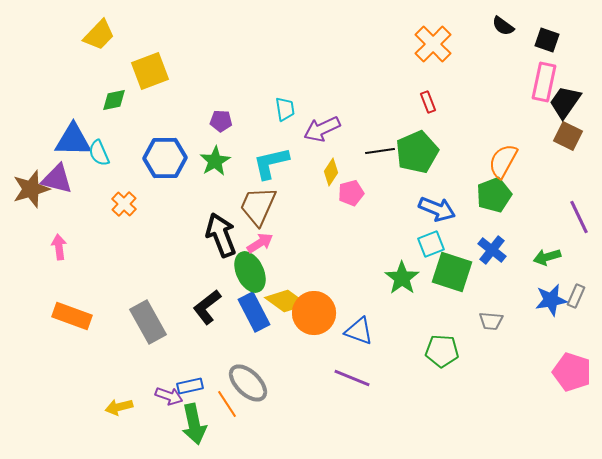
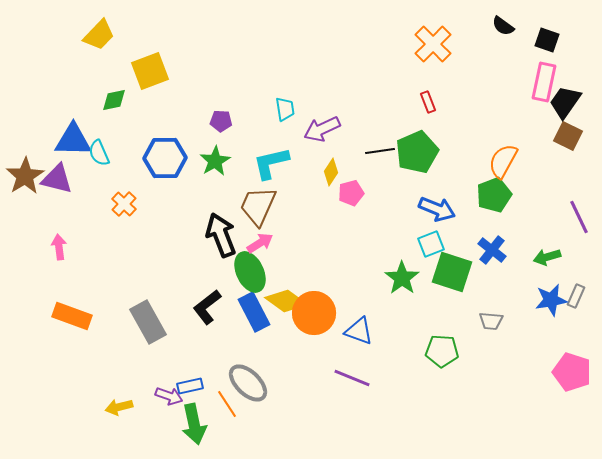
brown star at (31, 189): moved 6 px left, 13 px up; rotated 15 degrees counterclockwise
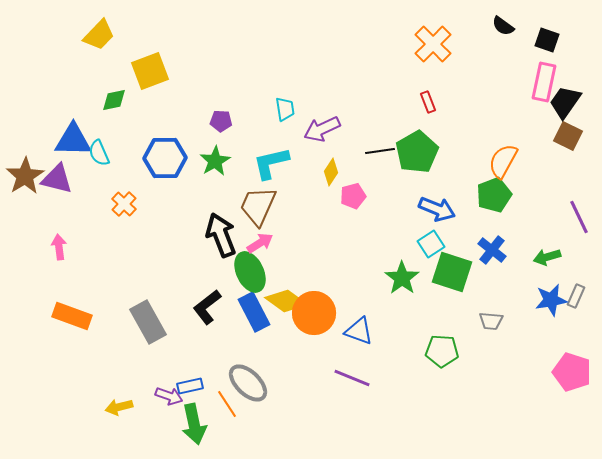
green pentagon at (417, 152): rotated 6 degrees counterclockwise
pink pentagon at (351, 193): moved 2 px right, 3 px down
cyan square at (431, 244): rotated 12 degrees counterclockwise
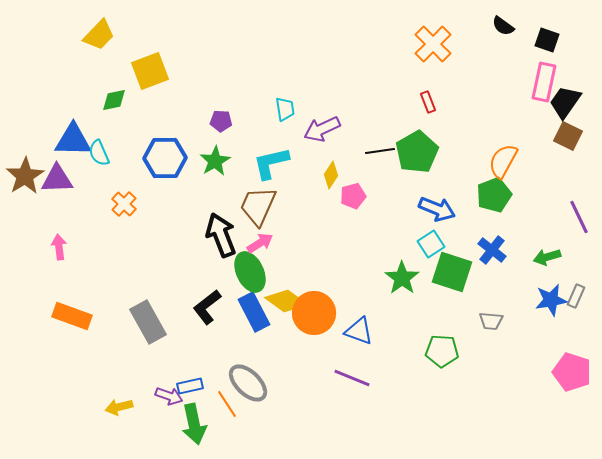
yellow diamond at (331, 172): moved 3 px down
purple triangle at (57, 179): rotated 16 degrees counterclockwise
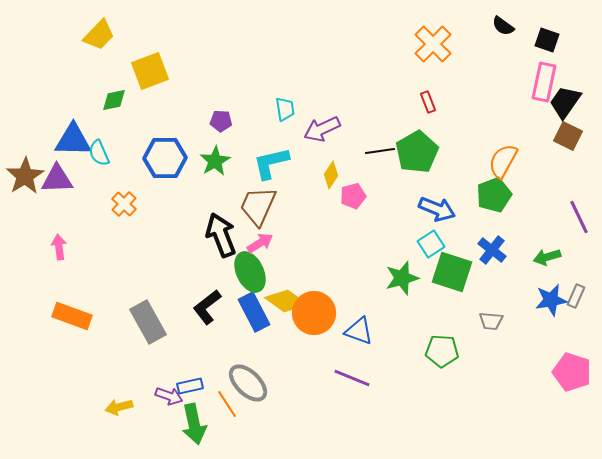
green star at (402, 278): rotated 20 degrees clockwise
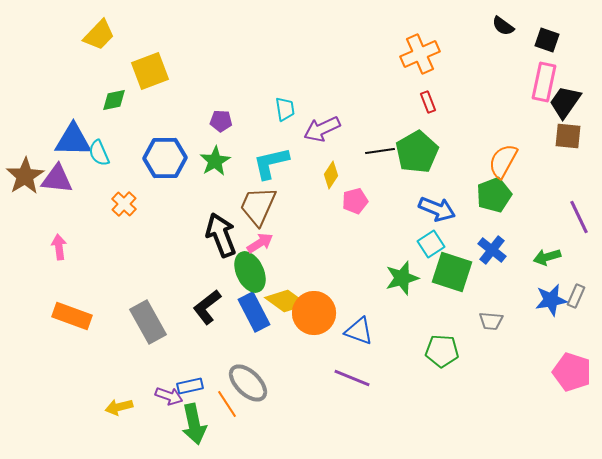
orange cross at (433, 44): moved 13 px left, 10 px down; rotated 21 degrees clockwise
brown square at (568, 136): rotated 20 degrees counterclockwise
purple triangle at (57, 179): rotated 8 degrees clockwise
pink pentagon at (353, 196): moved 2 px right, 5 px down
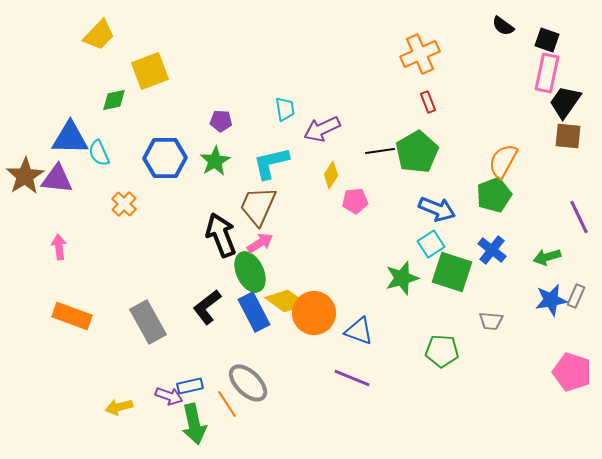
pink rectangle at (544, 82): moved 3 px right, 9 px up
blue triangle at (73, 140): moved 3 px left, 2 px up
pink pentagon at (355, 201): rotated 10 degrees clockwise
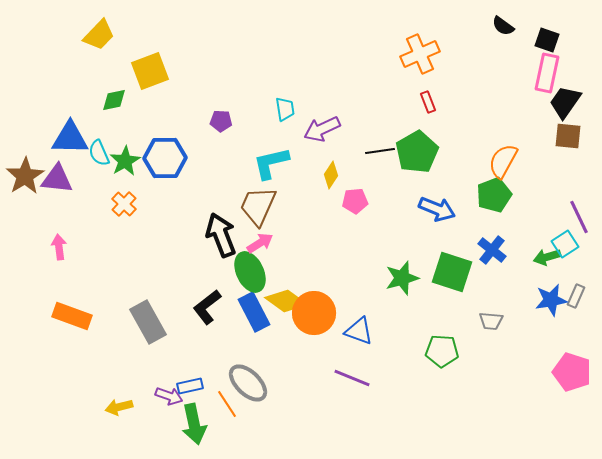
green star at (215, 161): moved 90 px left
cyan square at (431, 244): moved 134 px right
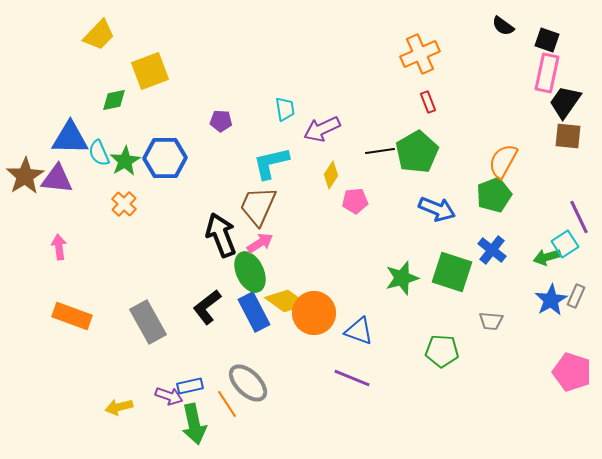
blue star at (551, 300): rotated 20 degrees counterclockwise
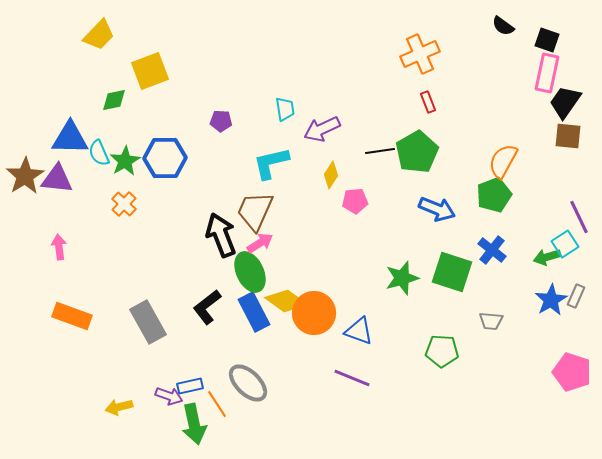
brown trapezoid at (258, 206): moved 3 px left, 5 px down
orange line at (227, 404): moved 10 px left
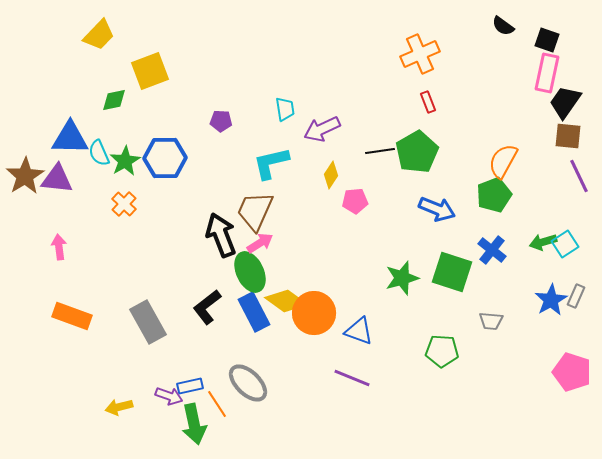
purple line at (579, 217): moved 41 px up
green arrow at (547, 257): moved 4 px left, 15 px up
